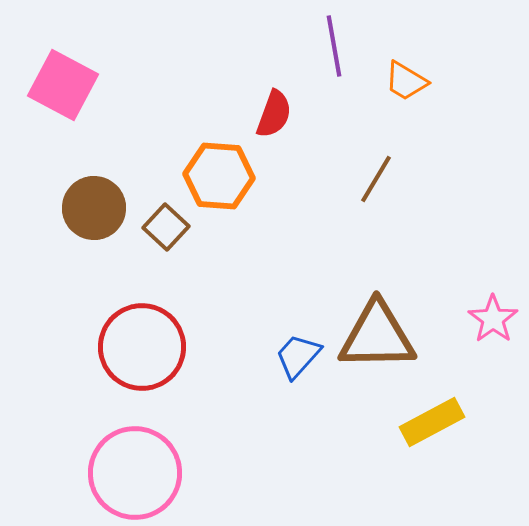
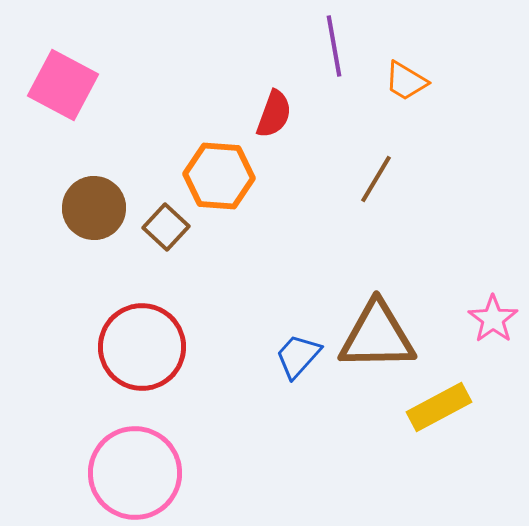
yellow rectangle: moved 7 px right, 15 px up
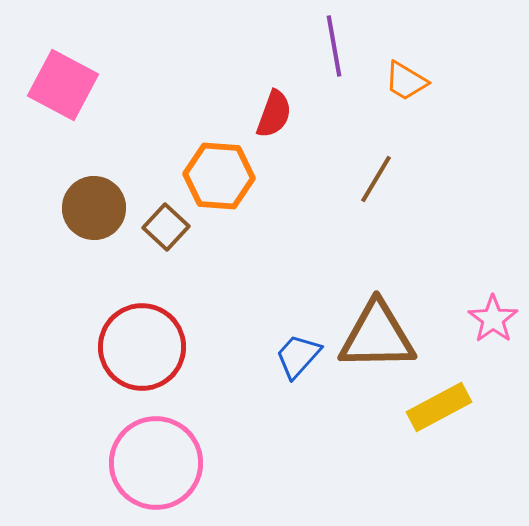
pink circle: moved 21 px right, 10 px up
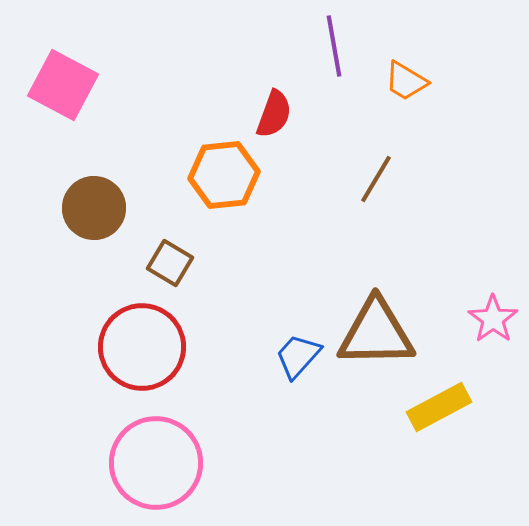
orange hexagon: moved 5 px right, 1 px up; rotated 10 degrees counterclockwise
brown square: moved 4 px right, 36 px down; rotated 12 degrees counterclockwise
brown triangle: moved 1 px left, 3 px up
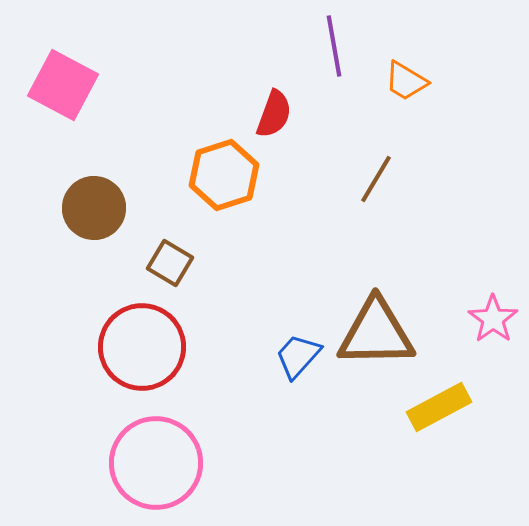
orange hexagon: rotated 12 degrees counterclockwise
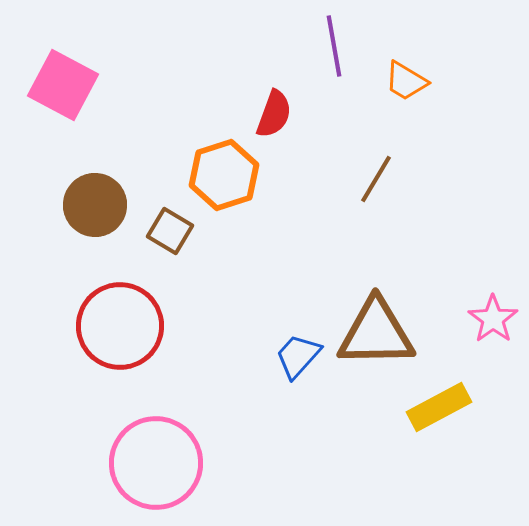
brown circle: moved 1 px right, 3 px up
brown square: moved 32 px up
red circle: moved 22 px left, 21 px up
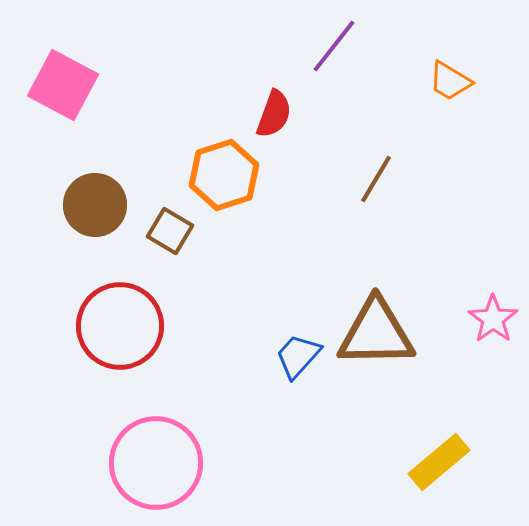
purple line: rotated 48 degrees clockwise
orange trapezoid: moved 44 px right
yellow rectangle: moved 55 px down; rotated 12 degrees counterclockwise
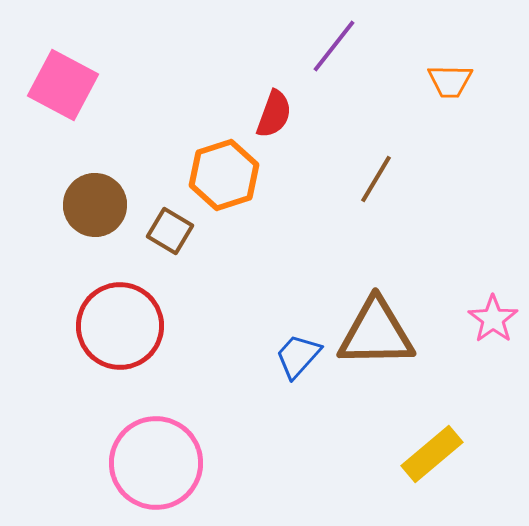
orange trapezoid: rotated 30 degrees counterclockwise
yellow rectangle: moved 7 px left, 8 px up
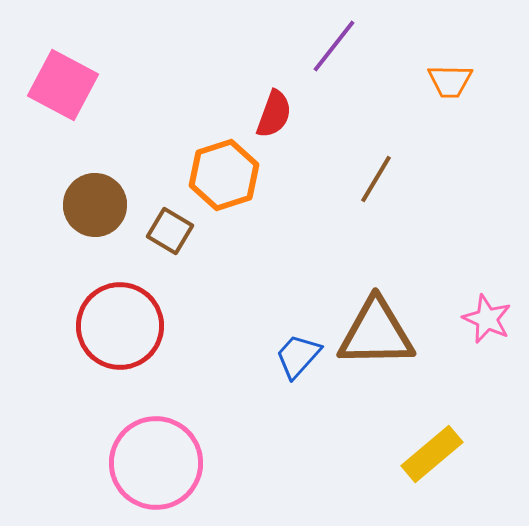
pink star: moved 6 px left; rotated 12 degrees counterclockwise
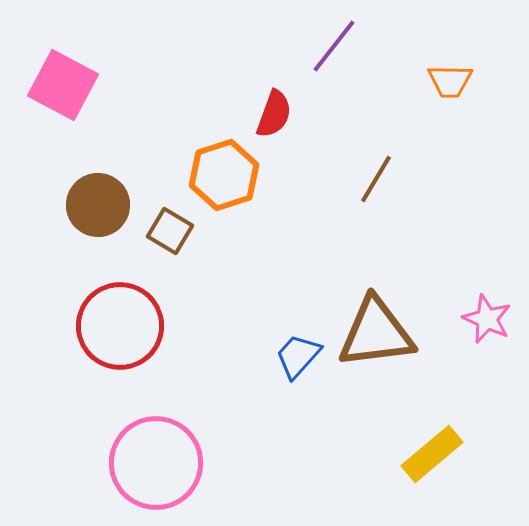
brown circle: moved 3 px right
brown triangle: rotated 6 degrees counterclockwise
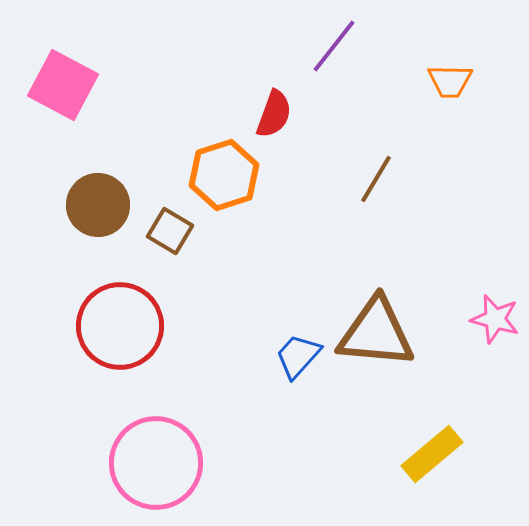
pink star: moved 8 px right; rotated 9 degrees counterclockwise
brown triangle: rotated 12 degrees clockwise
